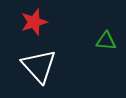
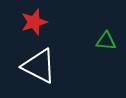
white triangle: rotated 21 degrees counterclockwise
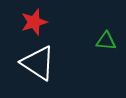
white triangle: moved 1 px left, 3 px up; rotated 6 degrees clockwise
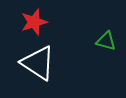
green triangle: rotated 10 degrees clockwise
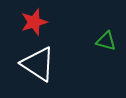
white triangle: moved 1 px down
